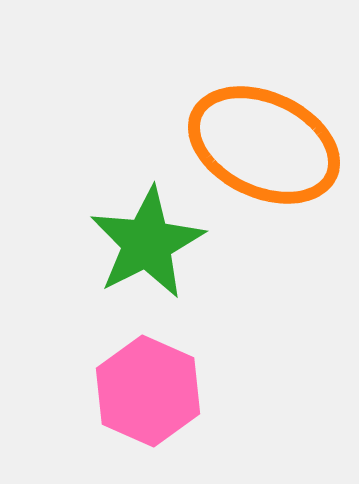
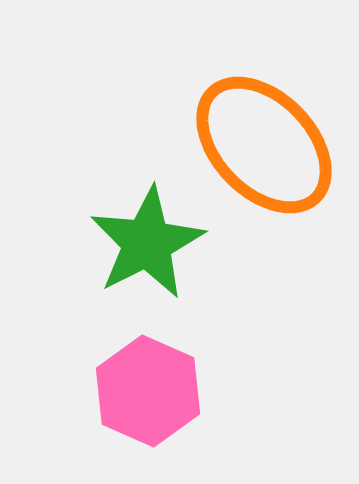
orange ellipse: rotated 21 degrees clockwise
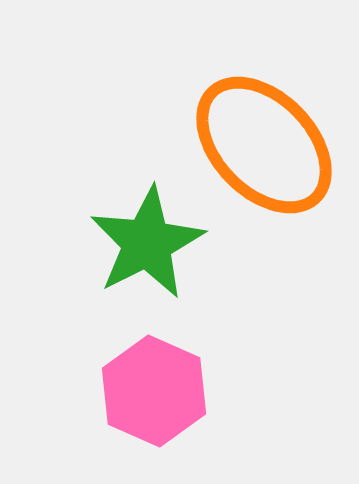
pink hexagon: moved 6 px right
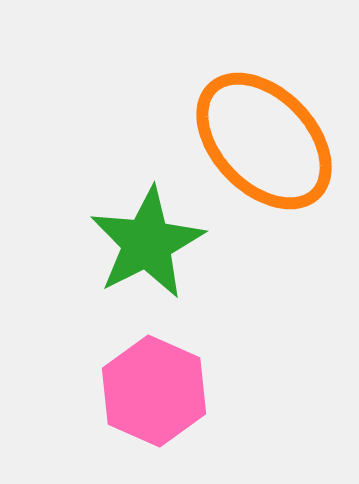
orange ellipse: moved 4 px up
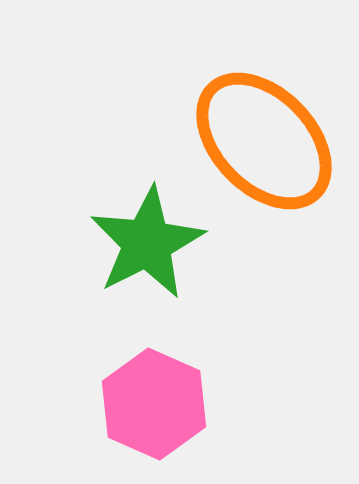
pink hexagon: moved 13 px down
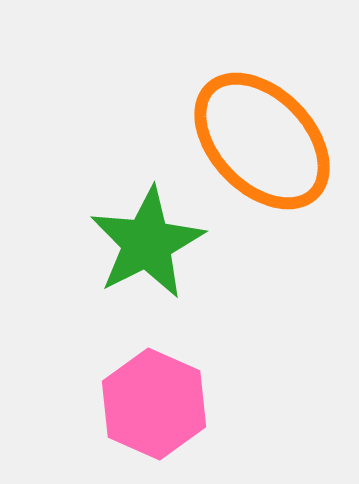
orange ellipse: moved 2 px left
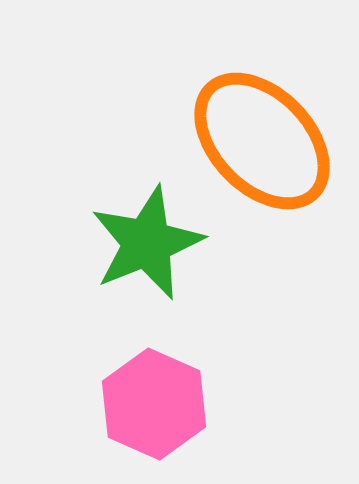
green star: rotated 5 degrees clockwise
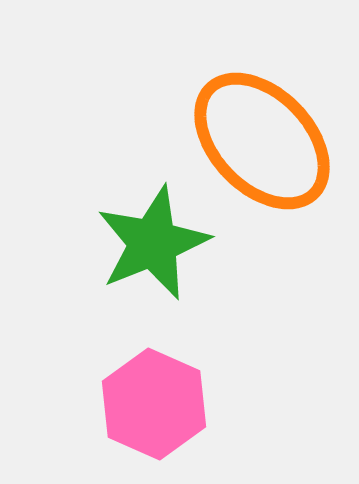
green star: moved 6 px right
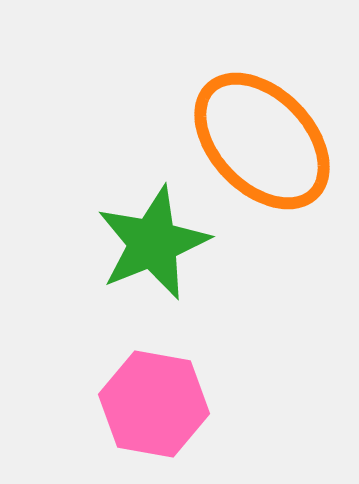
pink hexagon: rotated 14 degrees counterclockwise
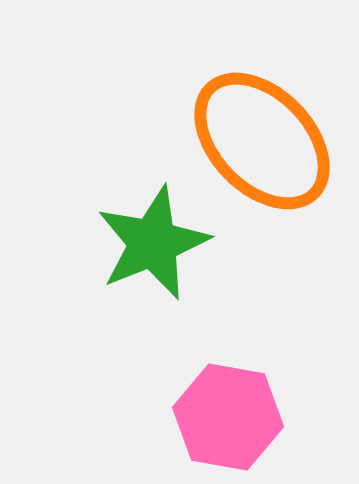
pink hexagon: moved 74 px right, 13 px down
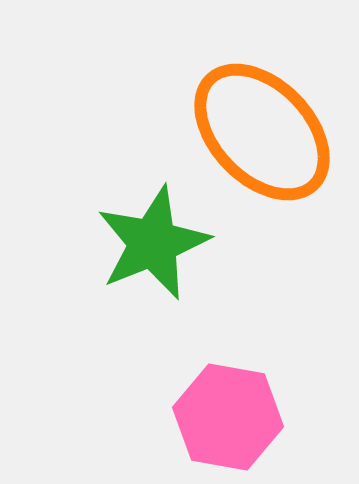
orange ellipse: moved 9 px up
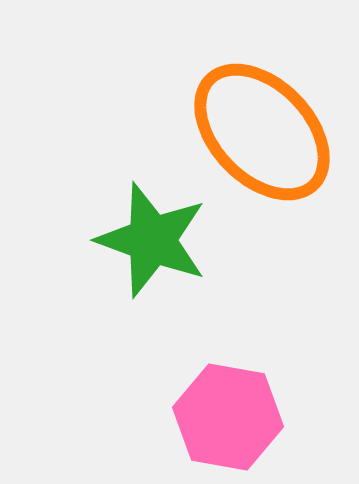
green star: moved 1 px left, 3 px up; rotated 30 degrees counterclockwise
